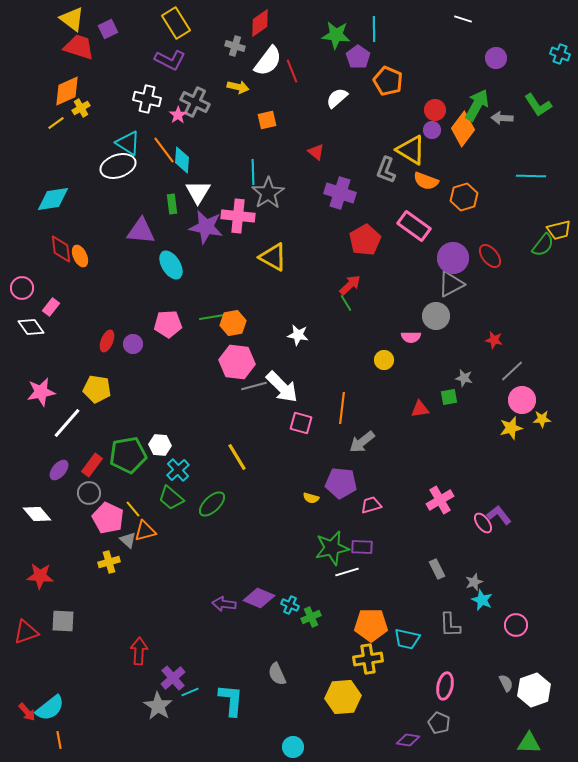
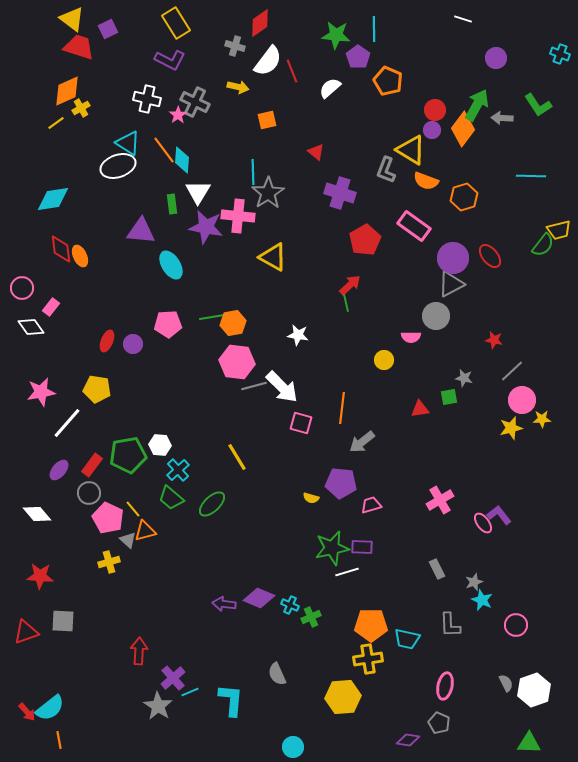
white semicircle at (337, 98): moved 7 px left, 10 px up
green line at (346, 303): rotated 18 degrees clockwise
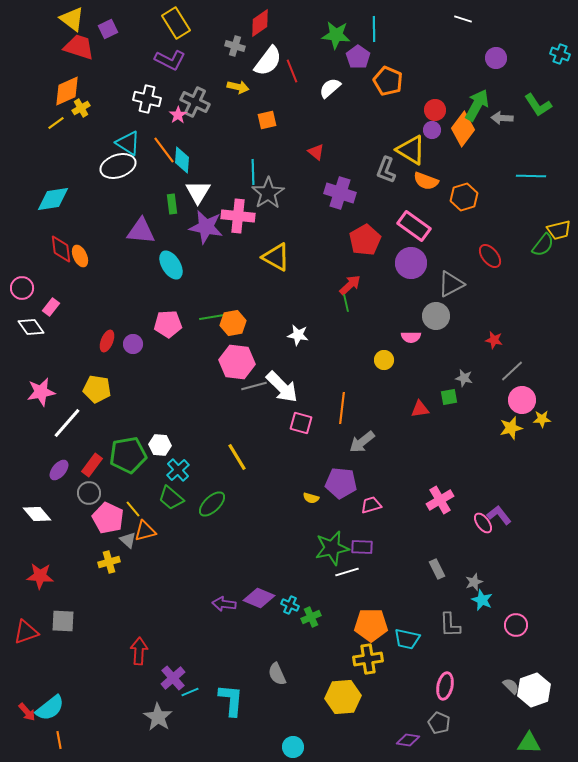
yellow triangle at (273, 257): moved 3 px right
purple circle at (453, 258): moved 42 px left, 5 px down
gray semicircle at (506, 683): moved 5 px right, 3 px down; rotated 18 degrees counterclockwise
gray star at (158, 706): moved 11 px down
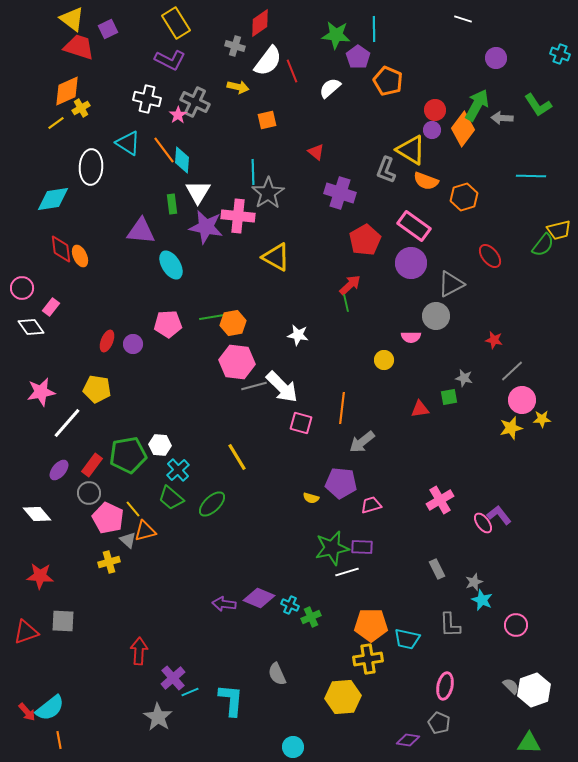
white ellipse at (118, 166): moved 27 px left, 1 px down; rotated 68 degrees counterclockwise
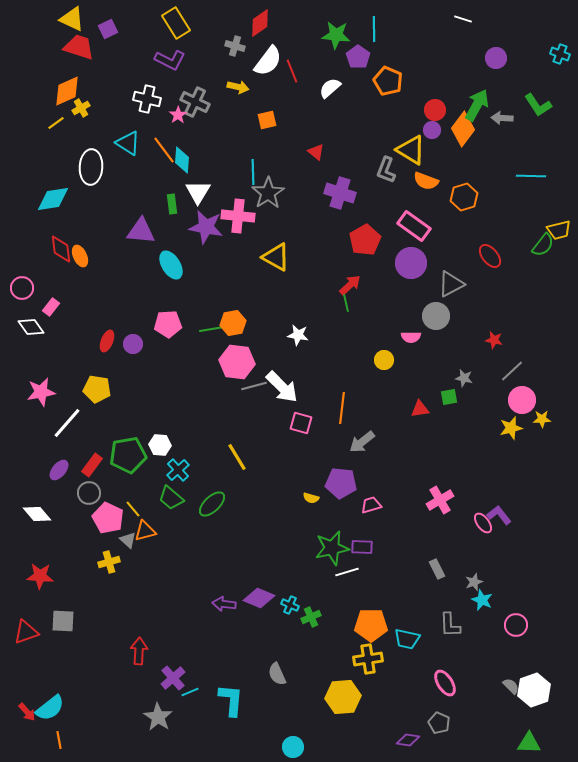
yellow triangle at (72, 19): rotated 12 degrees counterclockwise
green line at (212, 317): moved 12 px down
pink ellipse at (445, 686): moved 3 px up; rotated 44 degrees counterclockwise
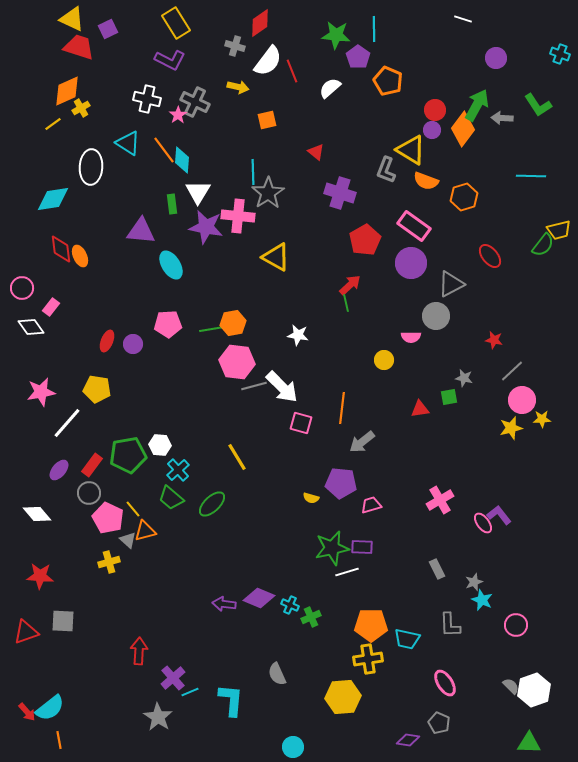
yellow line at (56, 123): moved 3 px left, 1 px down
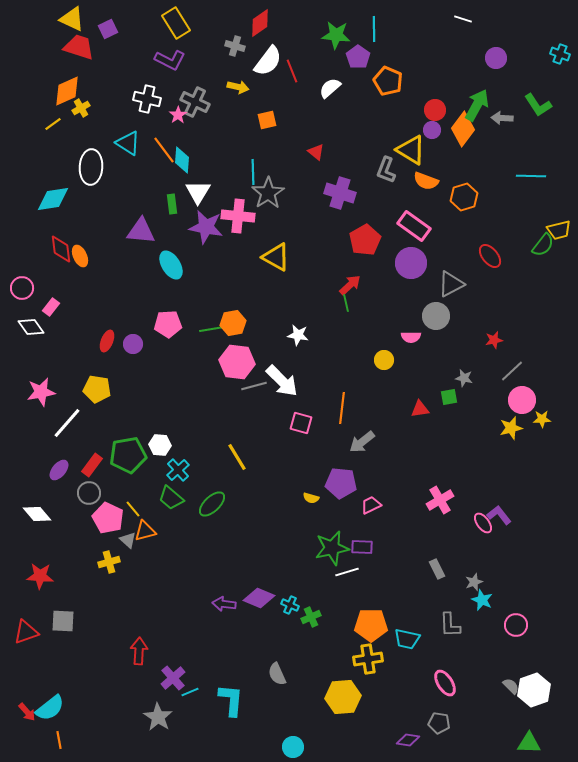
red star at (494, 340): rotated 24 degrees counterclockwise
white arrow at (282, 387): moved 6 px up
pink trapezoid at (371, 505): rotated 10 degrees counterclockwise
gray pentagon at (439, 723): rotated 15 degrees counterclockwise
